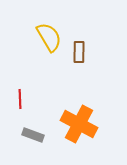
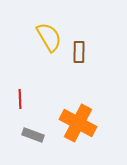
orange cross: moved 1 px left, 1 px up
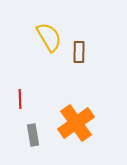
orange cross: moved 2 px left; rotated 27 degrees clockwise
gray rectangle: rotated 60 degrees clockwise
